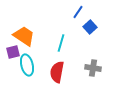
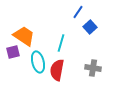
cyan ellipse: moved 11 px right, 3 px up
red semicircle: moved 2 px up
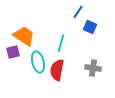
blue square: rotated 24 degrees counterclockwise
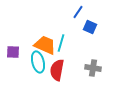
orange trapezoid: moved 21 px right, 9 px down; rotated 10 degrees counterclockwise
purple square: rotated 16 degrees clockwise
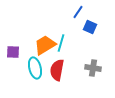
orange trapezoid: rotated 55 degrees counterclockwise
cyan ellipse: moved 3 px left, 6 px down
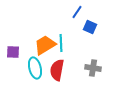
blue line: moved 1 px left
cyan line: rotated 18 degrees counterclockwise
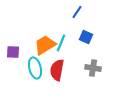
blue square: moved 4 px left, 10 px down
cyan line: rotated 24 degrees clockwise
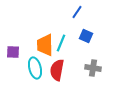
blue square: moved 1 px up
orange trapezoid: rotated 60 degrees counterclockwise
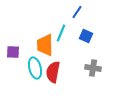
cyan line: moved 10 px up
red semicircle: moved 4 px left, 2 px down
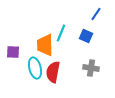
blue line: moved 19 px right, 2 px down
gray cross: moved 2 px left
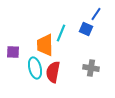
blue square: moved 7 px up
